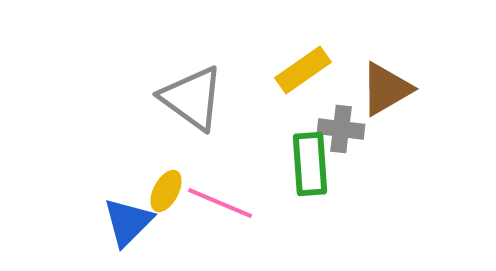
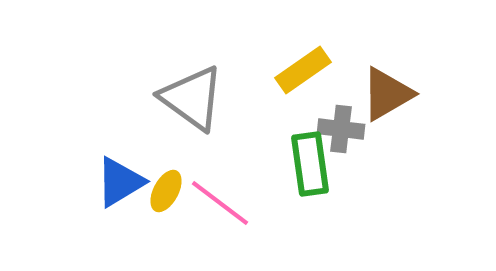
brown triangle: moved 1 px right, 5 px down
green rectangle: rotated 4 degrees counterclockwise
pink line: rotated 14 degrees clockwise
blue triangle: moved 8 px left, 40 px up; rotated 14 degrees clockwise
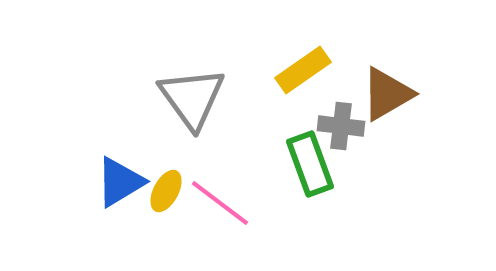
gray triangle: rotated 18 degrees clockwise
gray cross: moved 3 px up
green rectangle: rotated 12 degrees counterclockwise
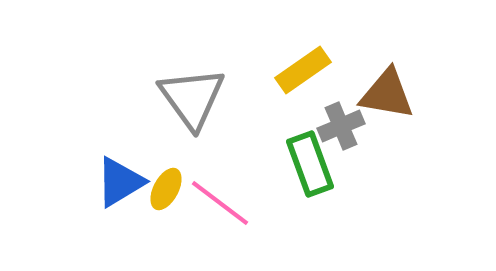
brown triangle: rotated 40 degrees clockwise
gray cross: rotated 30 degrees counterclockwise
yellow ellipse: moved 2 px up
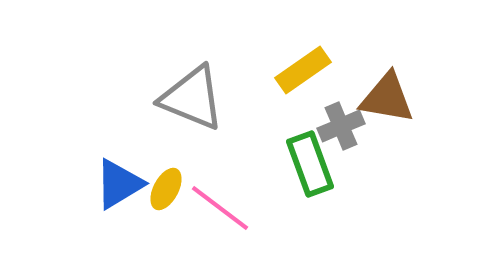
brown triangle: moved 4 px down
gray triangle: rotated 32 degrees counterclockwise
blue triangle: moved 1 px left, 2 px down
pink line: moved 5 px down
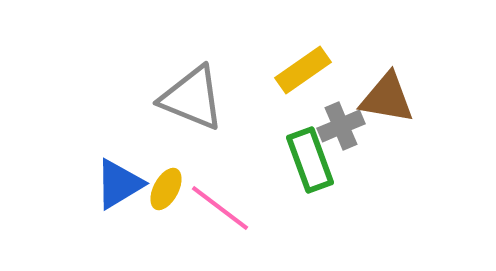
green rectangle: moved 4 px up
